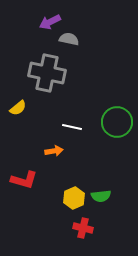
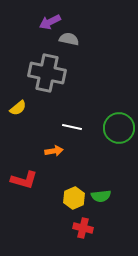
green circle: moved 2 px right, 6 px down
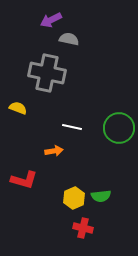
purple arrow: moved 1 px right, 2 px up
yellow semicircle: rotated 120 degrees counterclockwise
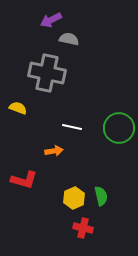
green semicircle: rotated 96 degrees counterclockwise
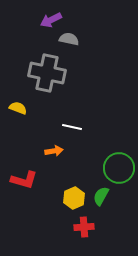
green circle: moved 40 px down
green semicircle: rotated 138 degrees counterclockwise
red cross: moved 1 px right, 1 px up; rotated 18 degrees counterclockwise
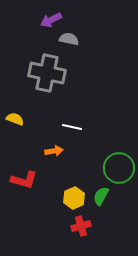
yellow semicircle: moved 3 px left, 11 px down
red cross: moved 3 px left, 1 px up; rotated 12 degrees counterclockwise
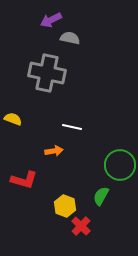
gray semicircle: moved 1 px right, 1 px up
yellow semicircle: moved 2 px left
green circle: moved 1 px right, 3 px up
yellow hexagon: moved 9 px left, 8 px down; rotated 15 degrees counterclockwise
red cross: rotated 30 degrees counterclockwise
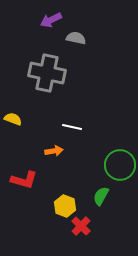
gray semicircle: moved 6 px right
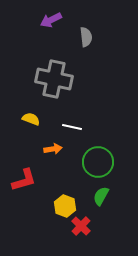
gray semicircle: moved 10 px right, 1 px up; rotated 72 degrees clockwise
gray cross: moved 7 px right, 6 px down
yellow semicircle: moved 18 px right
orange arrow: moved 1 px left, 2 px up
green circle: moved 22 px left, 3 px up
red L-shape: rotated 32 degrees counterclockwise
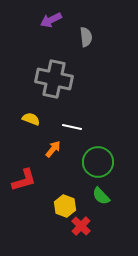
orange arrow: rotated 42 degrees counterclockwise
green semicircle: rotated 72 degrees counterclockwise
